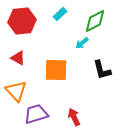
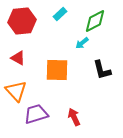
orange square: moved 1 px right
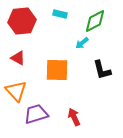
cyan rectangle: rotated 56 degrees clockwise
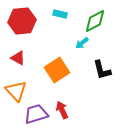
orange square: rotated 35 degrees counterclockwise
red arrow: moved 12 px left, 7 px up
